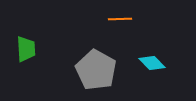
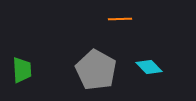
green trapezoid: moved 4 px left, 21 px down
cyan diamond: moved 3 px left, 4 px down
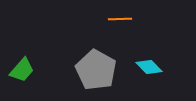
green trapezoid: rotated 44 degrees clockwise
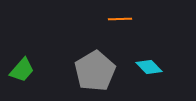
gray pentagon: moved 1 px left, 1 px down; rotated 12 degrees clockwise
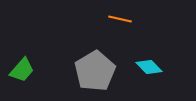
orange line: rotated 15 degrees clockwise
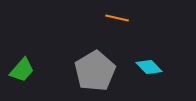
orange line: moved 3 px left, 1 px up
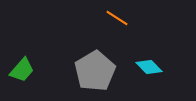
orange line: rotated 20 degrees clockwise
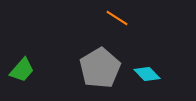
cyan diamond: moved 2 px left, 7 px down
gray pentagon: moved 5 px right, 3 px up
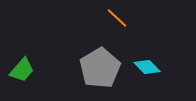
orange line: rotated 10 degrees clockwise
cyan diamond: moved 7 px up
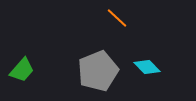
gray pentagon: moved 2 px left, 3 px down; rotated 9 degrees clockwise
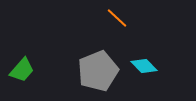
cyan diamond: moved 3 px left, 1 px up
